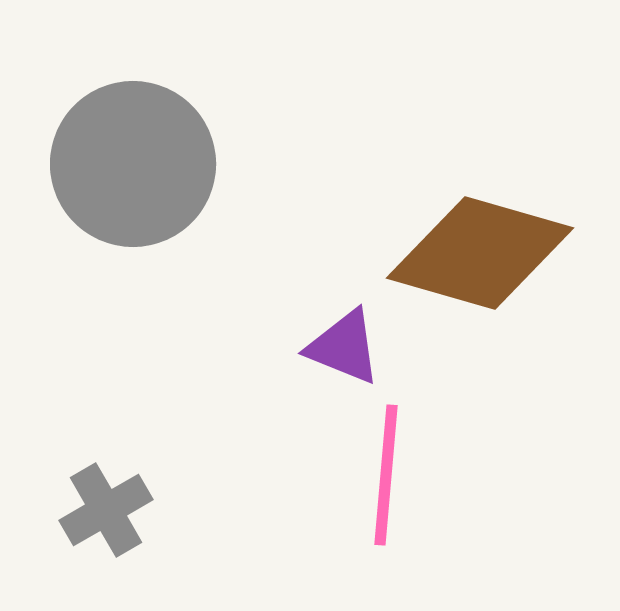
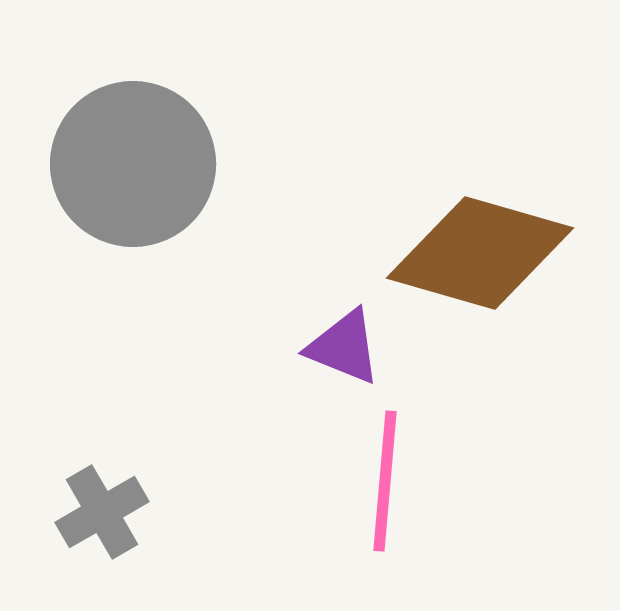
pink line: moved 1 px left, 6 px down
gray cross: moved 4 px left, 2 px down
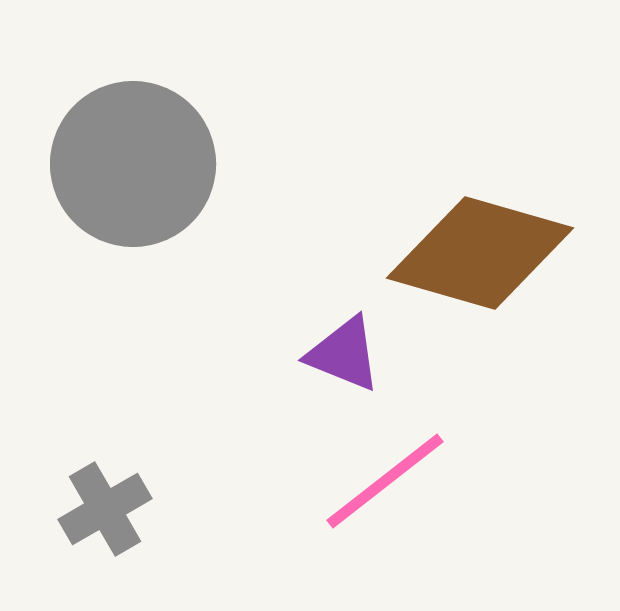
purple triangle: moved 7 px down
pink line: rotated 47 degrees clockwise
gray cross: moved 3 px right, 3 px up
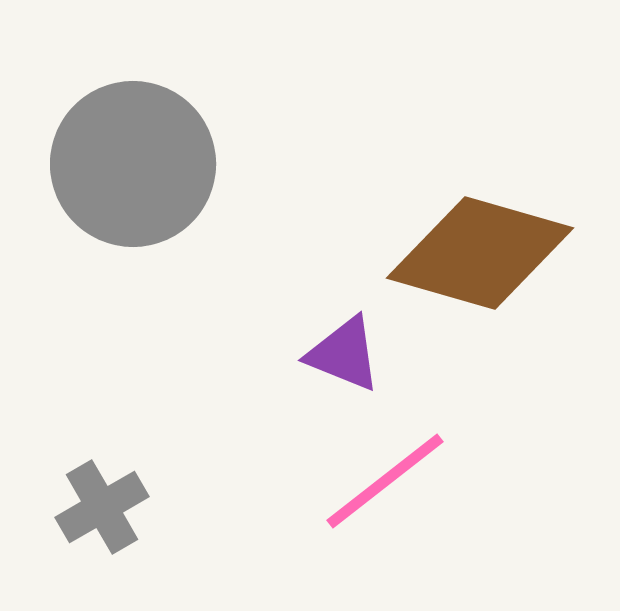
gray cross: moved 3 px left, 2 px up
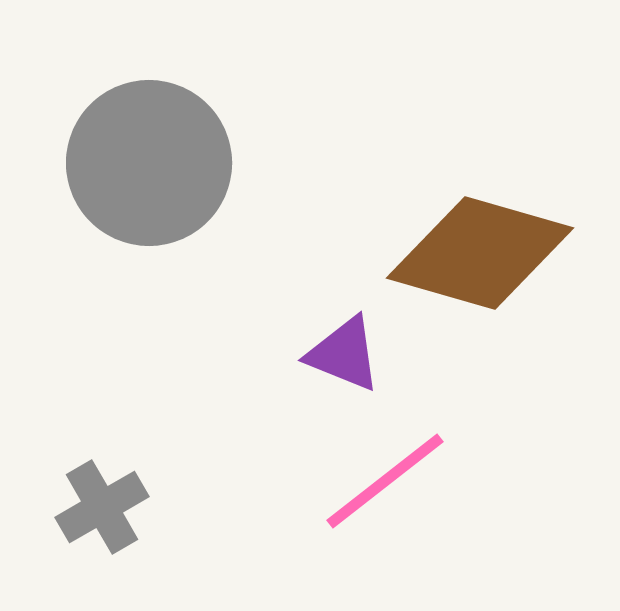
gray circle: moved 16 px right, 1 px up
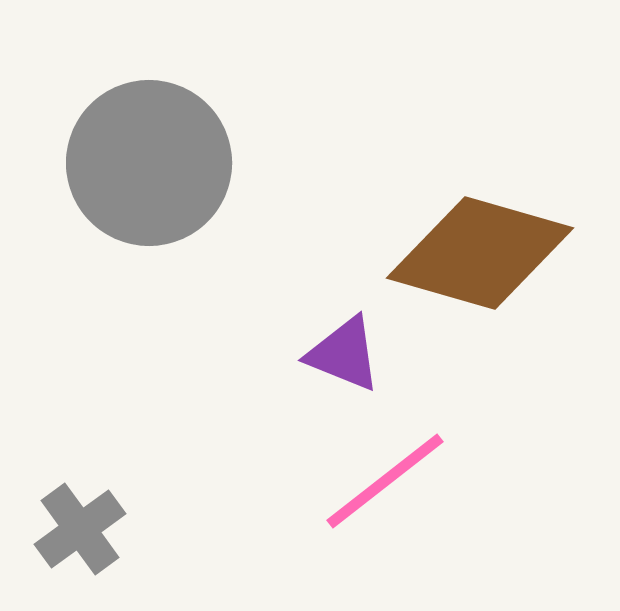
gray cross: moved 22 px left, 22 px down; rotated 6 degrees counterclockwise
